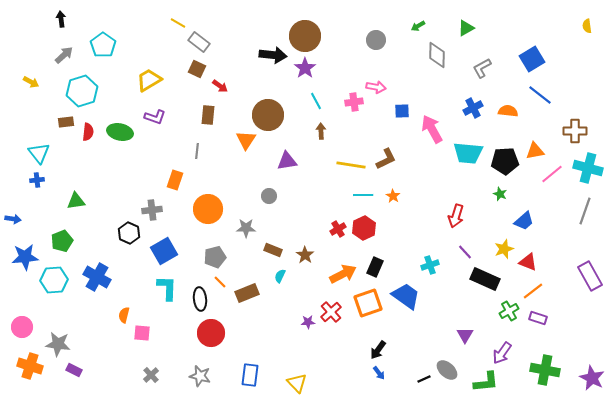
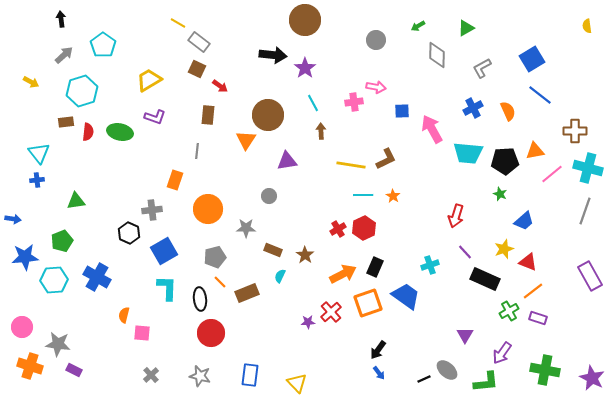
brown circle at (305, 36): moved 16 px up
cyan line at (316, 101): moved 3 px left, 2 px down
orange semicircle at (508, 111): rotated 60 degrees clockwise
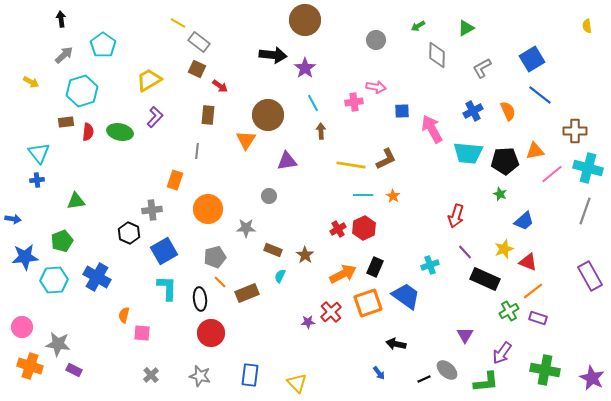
blue cross at (473, 108): moved 3 px down
purple L-shape at (155, 117): rotated 65 degrees counterclockwise
black arrow at (378, 350): moved 18 px right, 6 px up; rotated 66 degrees clockwise
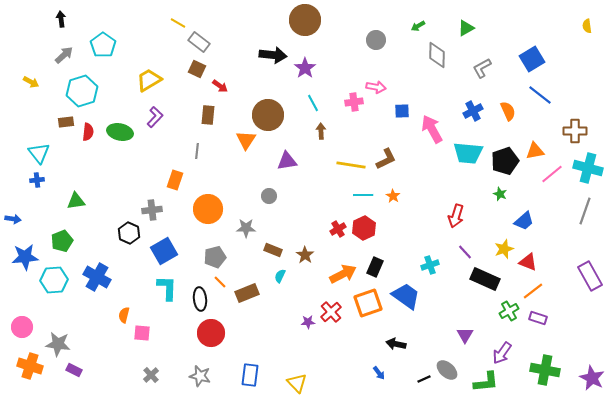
black pentagon at (505, 161): rotated 16 degrees counterclockwise
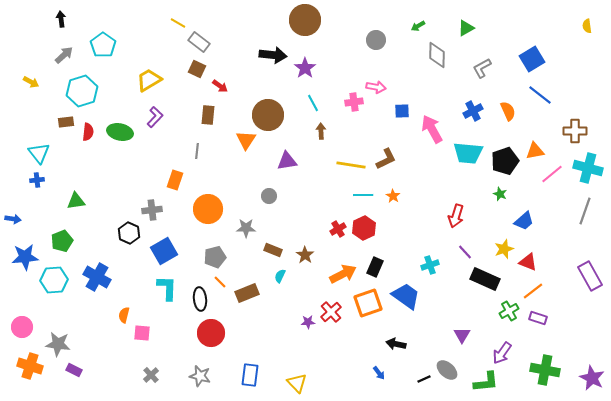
purple triangle at (465, 335): moved 3 px left
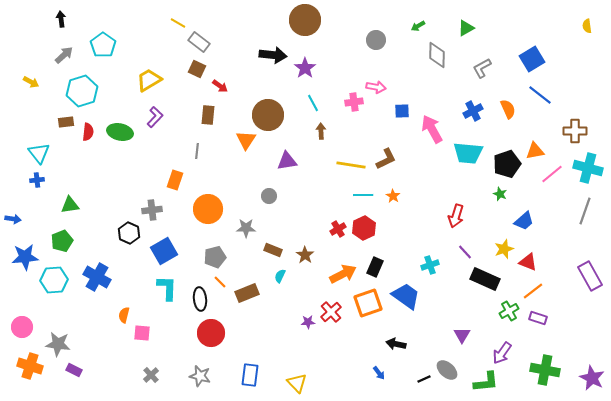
orange semicircle at (508, 111): moved 2 px up
black pentagon at (505, 161): moved 2 px right, 3 px down
green triangle at (76, 201): moved 6 px left, 4 px down
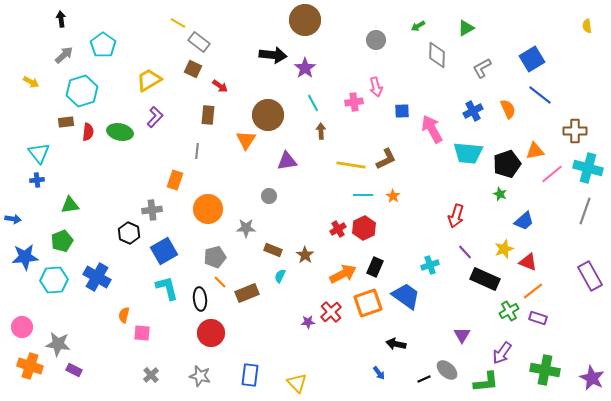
brown square at (197, 69): moved 4 px left
pink arrow at (376, 87): rotated 66 degrees clockwise
cyan L-shape at (167, 288): rotated 16 degrees counterclockwise
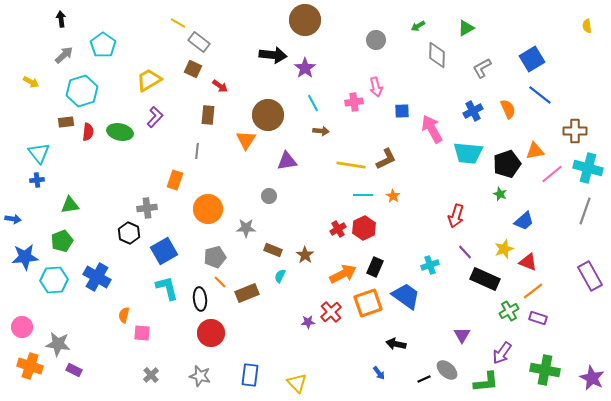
brown arrow at (321, 131): rotated 98 degrees clockwise
gray cross at (152, 210): moved 5 px left, 2 px up
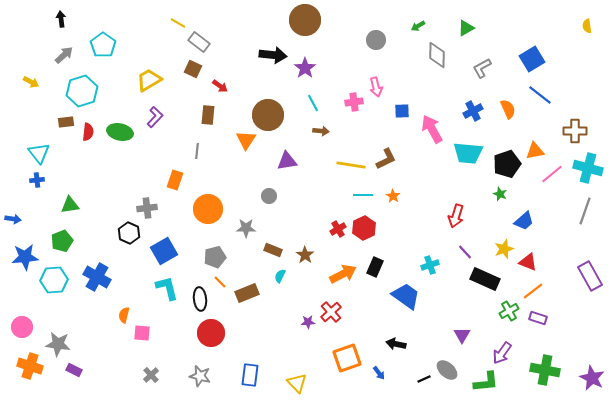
orange square at (368, 303): moved 21 px left, 55 px down
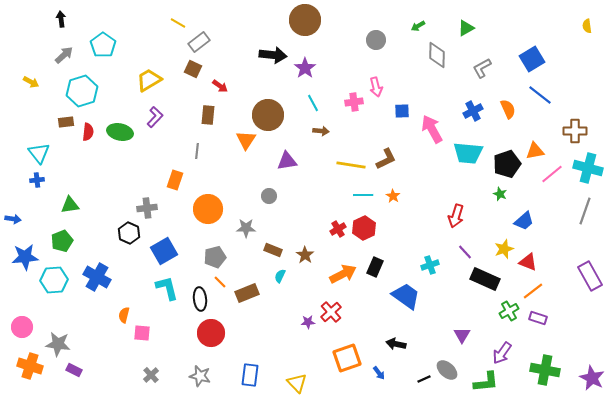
gray rectangle at (199, 42): rotated 75 degrees counterclockwise
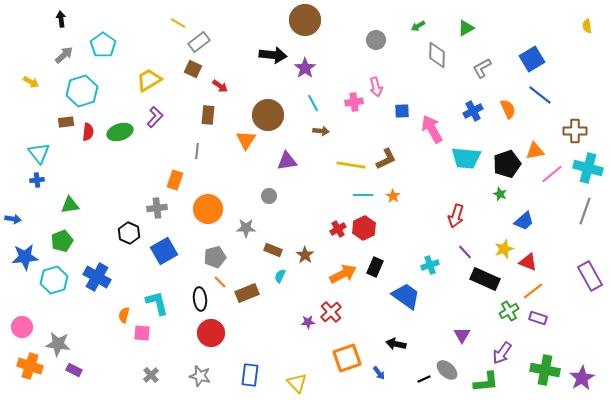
green ellipse at (120, 132): rotated 30 degrees counterclockwise
cyan trapezoid at (468, 153): moved 2 px left, 5 px down
gray cross at (147, 208): moved 10 px right
cyan hexagon at (54, 280): rotated 12 degrees counterclockwise
cyan L-shape at (167, 288): moved 10 px left, 15 px down
purple star at (592, 378): moved 10 px left; rotated 15 degrees clockwise
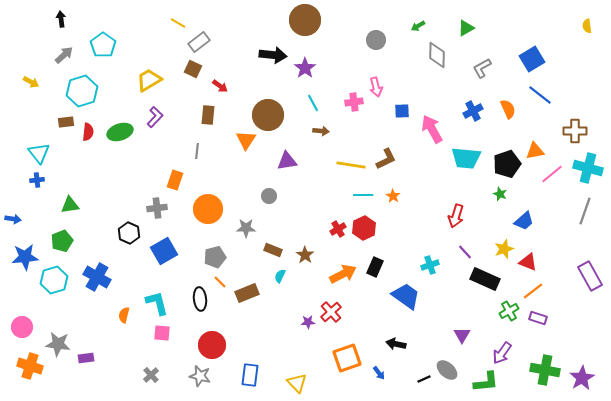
pink square at (142, 333): moved 20 px right
red circle at (211, 333): moved 1 px right, 12 px down
purple rectangle at (74, 370): moved 12 px right, 12 px up; rotated 35 degrees counterclockwise
